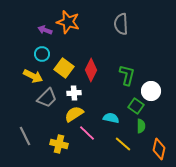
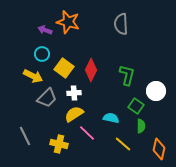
white circle: moved 5 px right
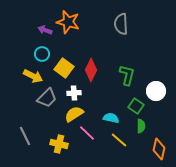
yellow line: moved 4 px left, 4 px up
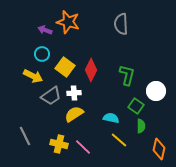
yellow square: moved 1 px right, 1 px up
gray trapezoid: moved 4 px right, 2 px up; rotated 10 degrees clockwise
pink line: moved 4 px left, 14 px down
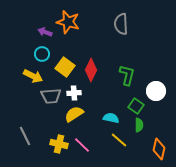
purple arrow: moved 2 px down
gray trapezoid: rotated 30 degrees clockwise
green semicircle: moved 2 px left, 1 px up
pink line: moved 1 px left, 2 px up
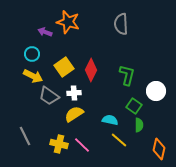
cyan circle: moved 10 px left
yellow square: moved 1 px left; rotated 18 degrees clockwise
gray trapezoid: moved 2 px left; rotated 40 degrees clockwise
green square: moved 2 px left
cyan semicircle: moved 1 px left, 2 px down
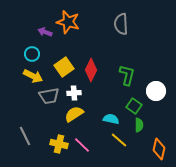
gray trapezoid: rotated 45 degrees counterclockwise
cyan semicircle: moved 1 px right, 1 px up
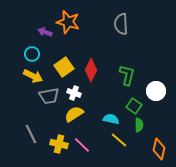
white cross: rotated 24 degrees clockwise
gray line: moved 6 px right, 2 px up
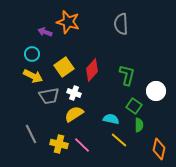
red diamond: moved 1 px right; rotated 15 degrees clockwise
